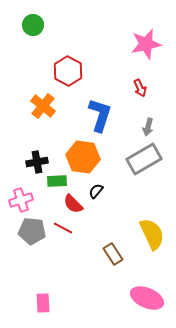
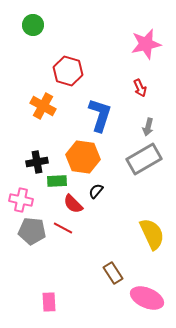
red hexagon: rotated 12 degrees counterclockwise
orange cross: rotated 10 degrees counterclockwise
pink cross: rotated 30 degrees clockwise
brown rectangle: moved 19 px down
pink rectangle: moved 6 px right, 1 px up
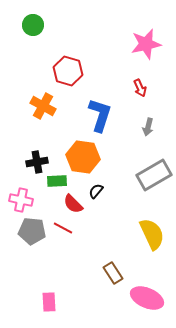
gray rectangle: moved 10 px right, 16 px down
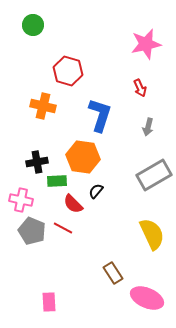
orange cross: rotated 15 degrees counterclockwise
gray pentagon: rotated 16 degrees clockwise
